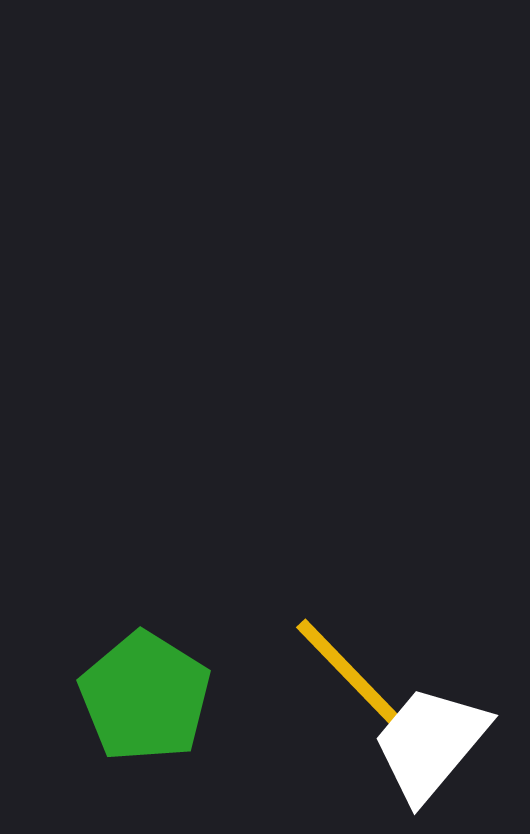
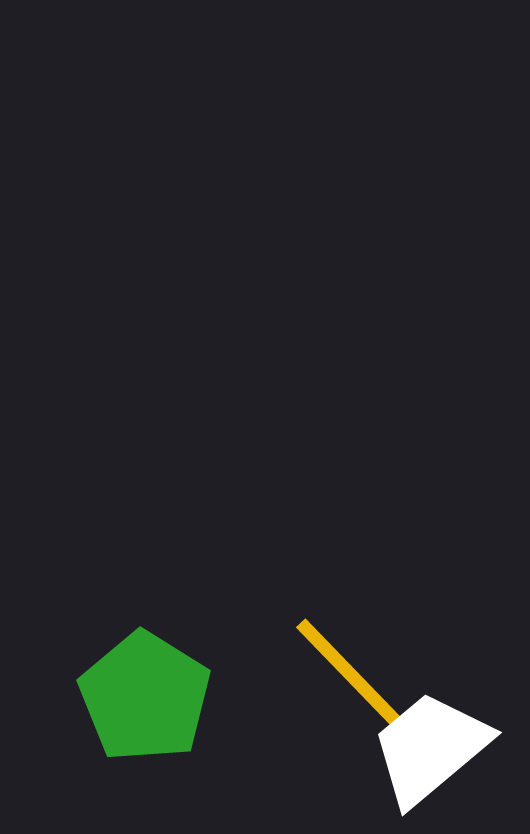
white trapezoid: moved 5 px down; rotated 10 degrees clockwise
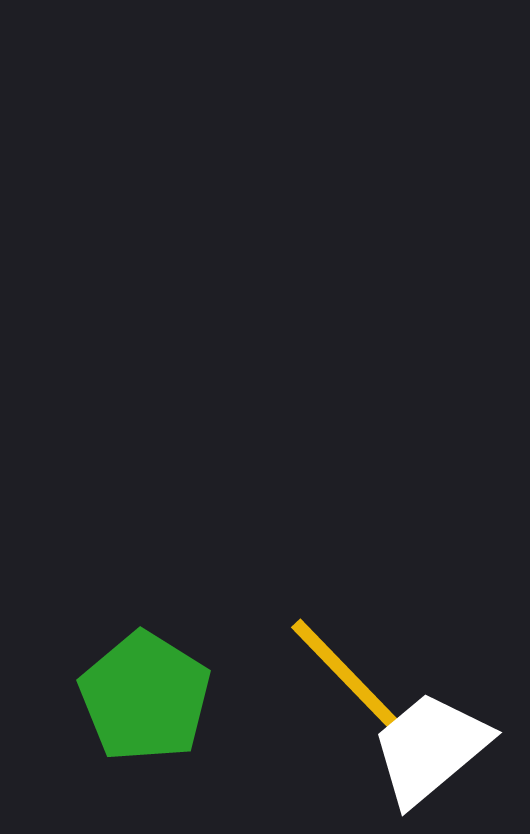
yellow line: moved 5 px left
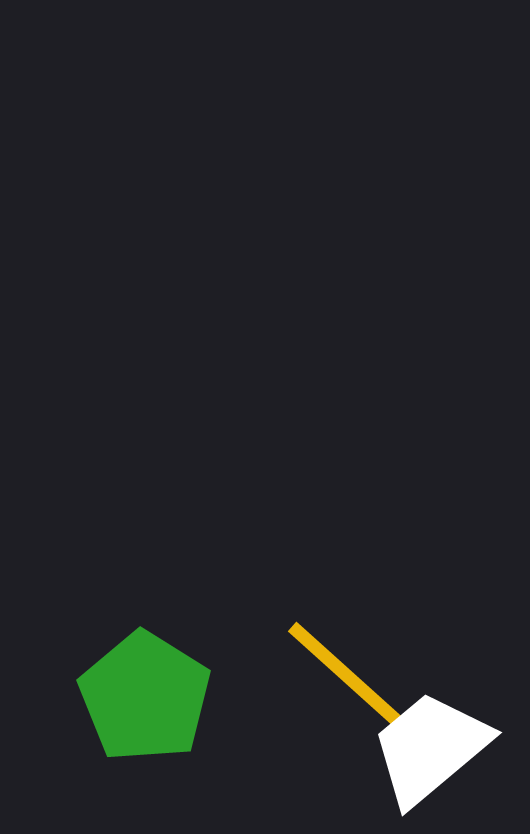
yellow line: rotated 4 degrees counterclockwise
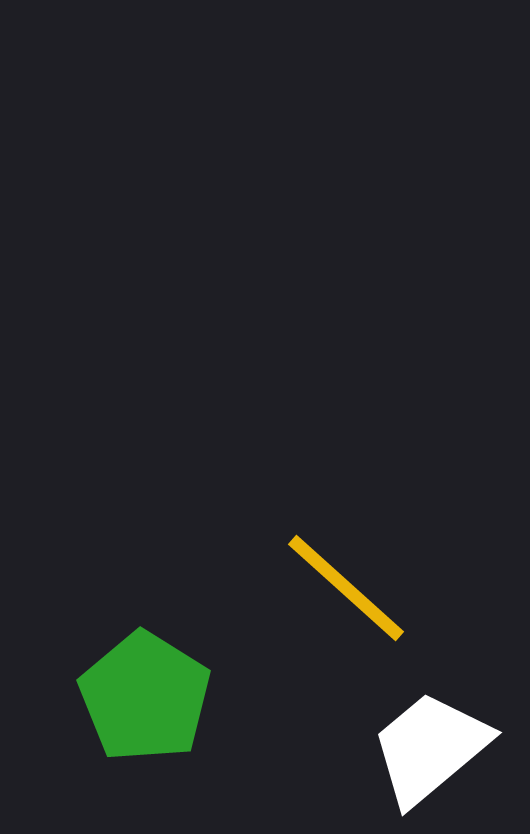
yellow line: moved 87 px up
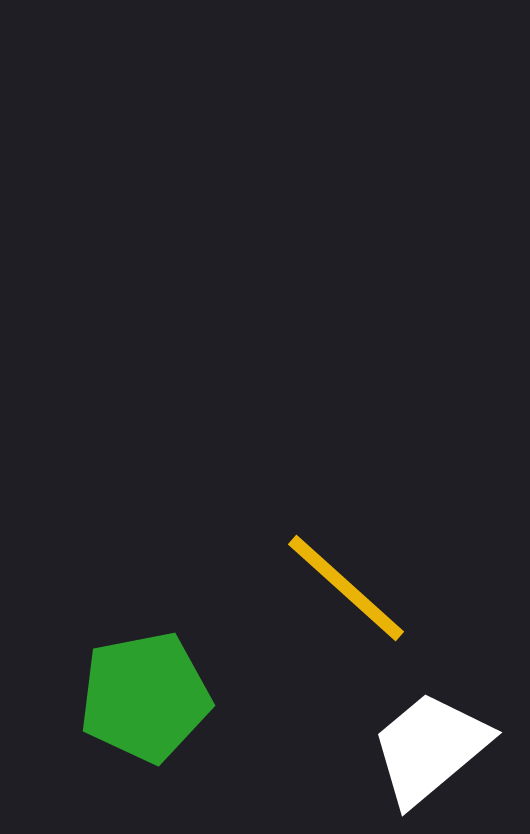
green pentagon: rotated 29 degrees clockwise
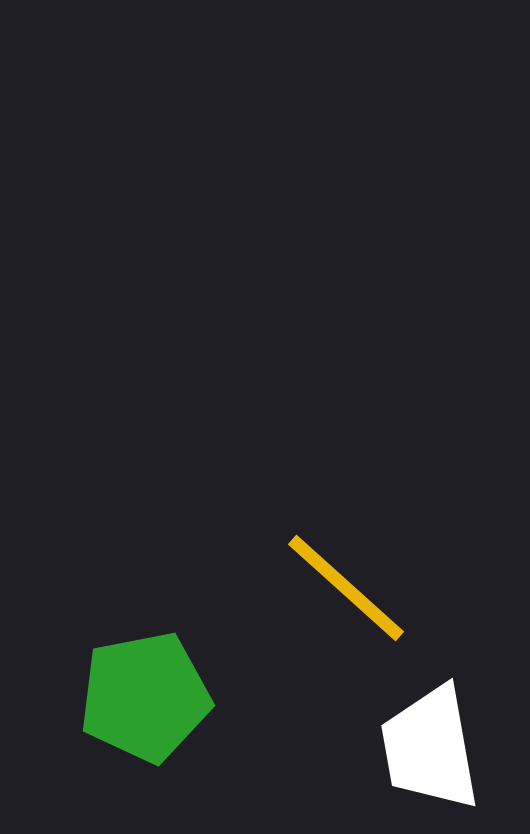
white trapezoid: rotated 60 degrees counterclockwise
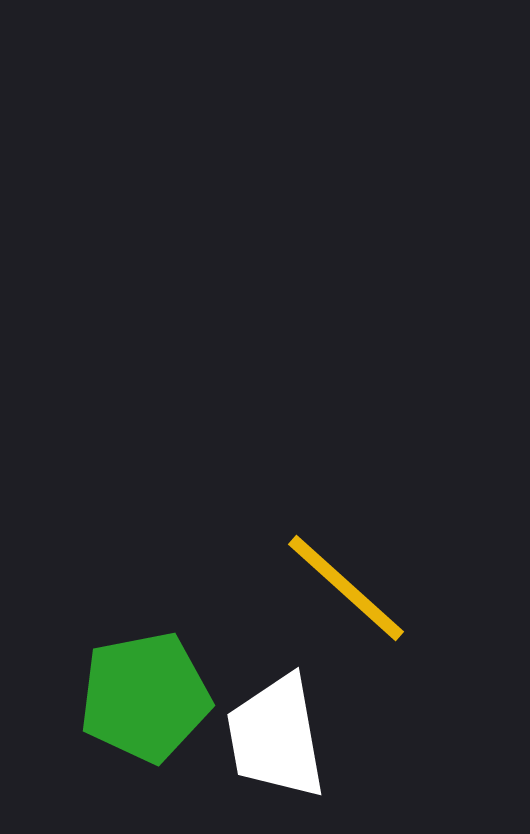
white trapezoid: moved 154 px left, 11 px up
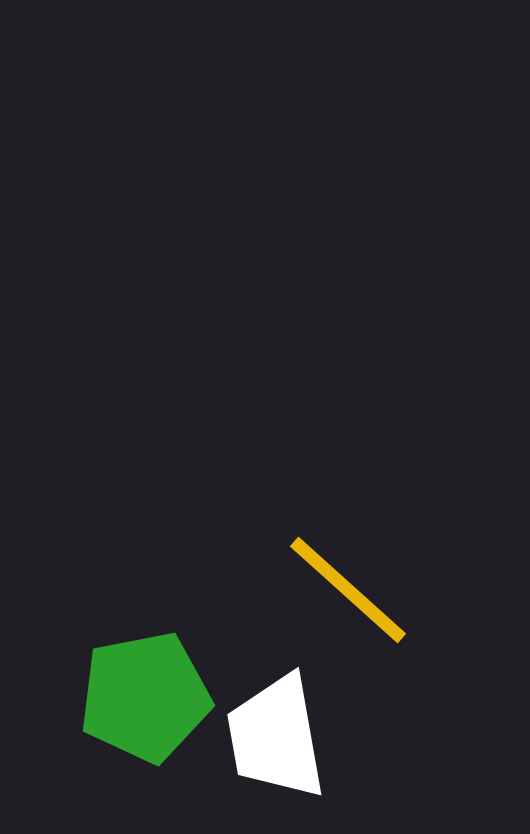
yellow line: moved 2 px right, 2 px down
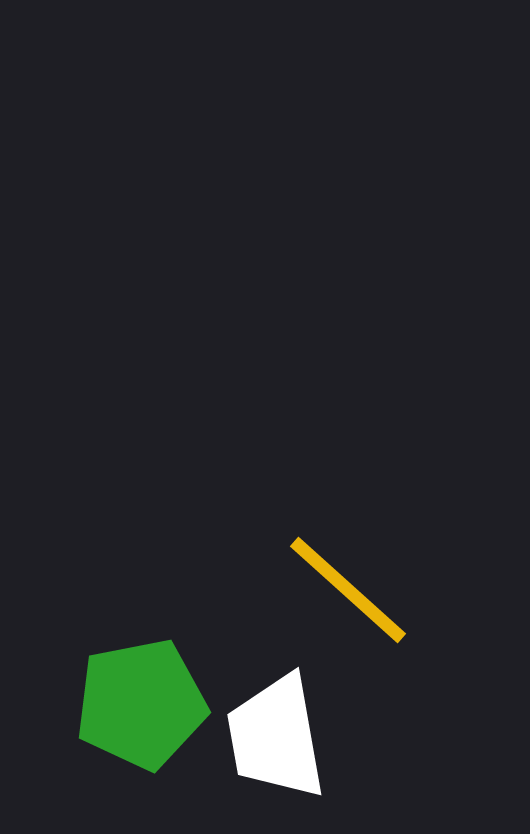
green pentagon: moved 4 px left, 7 px down
